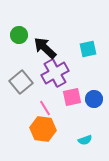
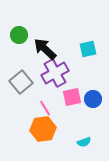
black arrow: moved 1 px down
blue circle: moved 1 px left
orange hexagon: rotated 15 degrees counterclockwise
cyan semicircle: moved 1 px left, 2 px down
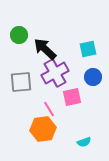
gray square: rotated 35 degrees clockwise
blue circle: moved 22 px up
pink line: moved 4 px right, 1 px down
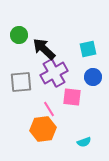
black arrow: moved 1 px left
purple cross: moved 1 px left
pink square: rotated 18 degrees clockwise
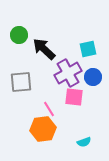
purple cross: moved 14 px right
pink square: moved 2 px right
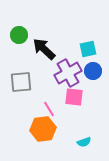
blue circle: moved 6 px up
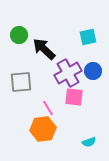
cyan square: moved 12 px up
pink line: moved 1 px left, 1 px up
cyan semicircle: moved 5 px right
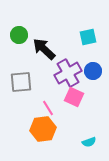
pink square: rotated 18 degrees clockwise
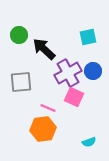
pink line: rotated 35 degrees counterclockwise
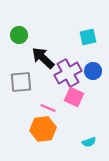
black arrow: moved 1 px left, 9 px down
